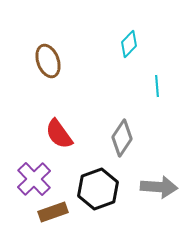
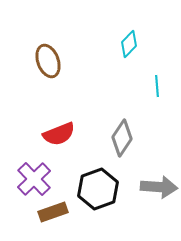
red semicircle: rotated 76 degrees counterclockwise
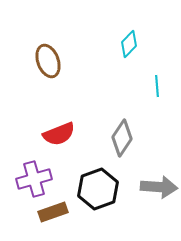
purple cross: rotated 28 degrees clockwise
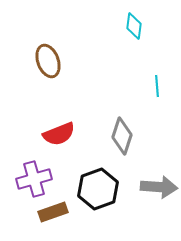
cyan diamond: moved 5 px right, 18 px up; rotated 36 degrees counterclockwise
gray diamond: moved 2 px up; rotated 15 degrees counterclockwise
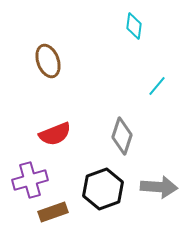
cyan line: rotated 45 degrees clockwise
red semicircle: moved 4 px left
purple cross: moved 4 px left, 1 px down
black hexagon: moved 5 px right
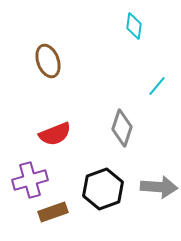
gray diamond: moved 8 px up
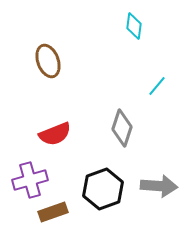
gray arrow: moved 1 px up
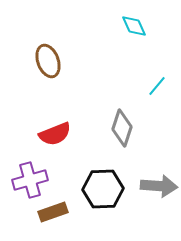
cyan diamond: rotated 32 degrees counterclockwise
black hexagon: rotated 18 degrees clockwise
